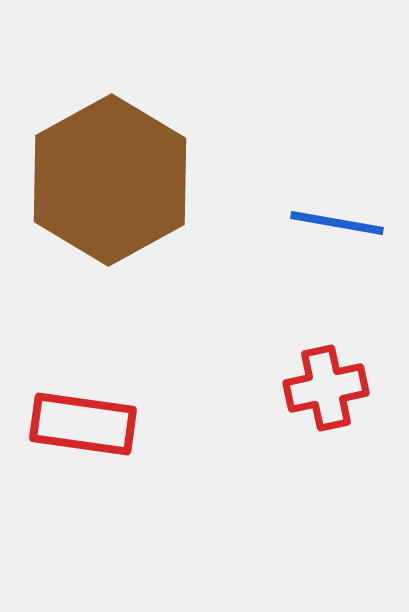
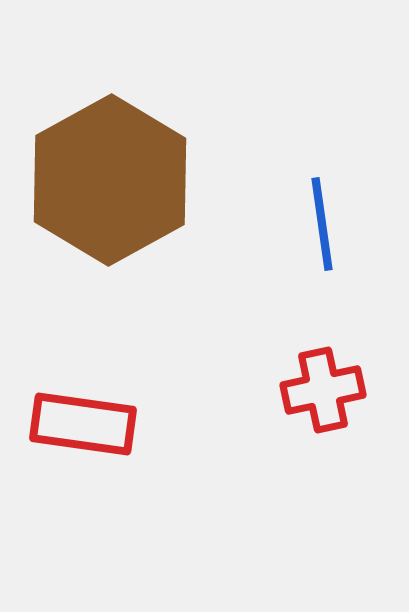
blue line: moved 15 px left, 1 px down; rotated 72 degrees clockwise
red cross: moved 3 px left, 2 px down
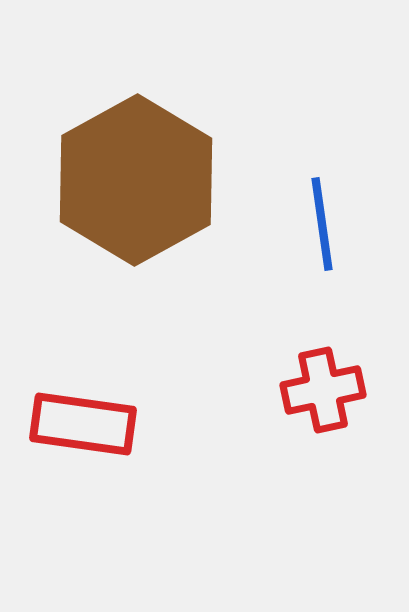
brown hexagon: moved 26 px right
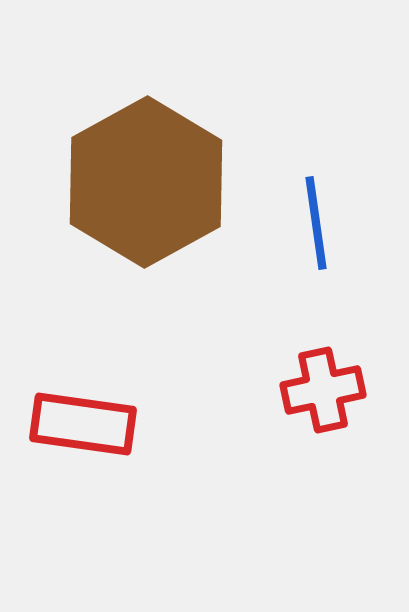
brown hexagon: moved 10 px right, 2 px down
blue line: moved 6 px left, 1 px up
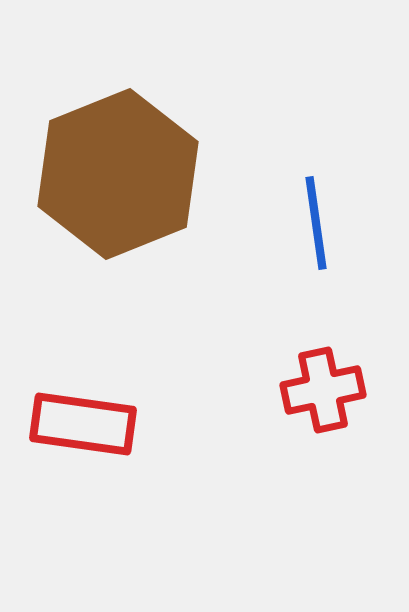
brown hexagon: moved 28 px left, 8 px up; rotated 7 degrees clockwise
